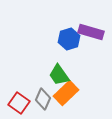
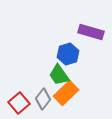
blue hexagon: moved 1 px left, 15 px down
gray diamond: rotated 15 degrees clockwise
red square: rotated 15 degrees clockwise
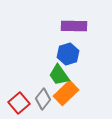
purple rectangle: moved 17 px left, 6 px up; rotated 15 degrees counterclockwise
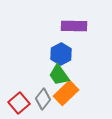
blue hexagon: moved 7 px left; rotated 10 degrees counterclockwise
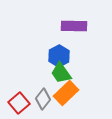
blue hexagon: moved 2 px left, 2 px down
green trapezoid: moved 2 px right, 2 px up
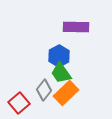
purple rectangle: moved 2 px right, 1 px down
gray diamond: moved 1 px right, 9 px up
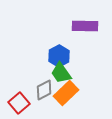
purple rectangle: moved 9 px right, 1 px up
gray diamond: rotated 25 degrees clockwise
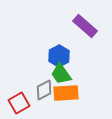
purple rectangle: rotated 40 degrees clockwise
green trapezoid: moved 1 px down
orange rectangle: rotated 40 degrees clockwise
red square: rotated 10 degrees clockwise
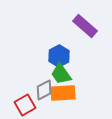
orange rectangle: moved 3 px left
red square: moved 6 px right, 2 px down
